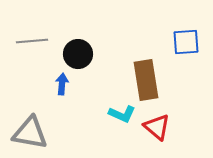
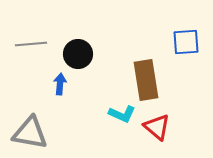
gray line: moved 1 px left, 3 px down
blue arrow: moved 2 px left
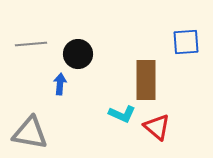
brown rectangle: rotated 9 degrees clockwise
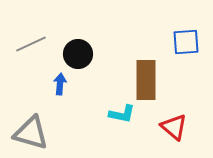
gray line: rotated 20 degrees counterclockwise
cyan L-shape: rotated 12 degrees counterclockwise
red triangle: moved 17 px right
gray triangle: moved 1 px right; rotated 6 degrees clockwise
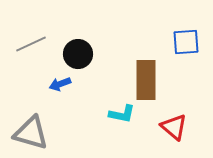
blue arrow: rotated 115 degrees counterclockwise
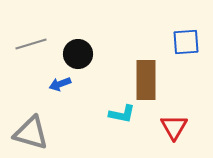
gray line: rotated 8 degrees clockwise
red triangle: rotated 20 degrees clockwise
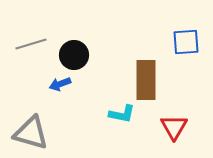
black circle: moved 4 px left, 1 px down
